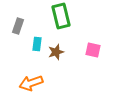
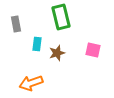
green rectangle: moved 1 px down
gray rectangle: moved 2 px left, 2 px up; rotated 28 degrees counterclockwise
brown star: moved 1 px right, 1 px down
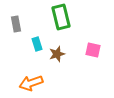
cyan rectangle: rotated 24 degrees counterclockwise
brown star: moved 1 px down
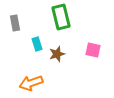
gray rectangle: moved 1 px left, 1 px up
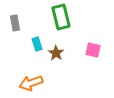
brown star: moved 1 px left, 1 px up; rotated 21 degrees counterclockwise
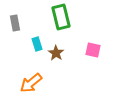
orange arrow: rotated 20 degrees counterclockwise
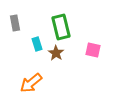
green rectangle: moved 10 px down
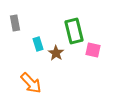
green rectangle: moved 13 px right, 4 px down
cyan rectangle: moved 1 px right
orange arrow: rotated 95 degrees counterclockwise
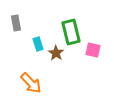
gray rectangle: moved 1 px right
green rectangle: moved 3 px left, 1 px down
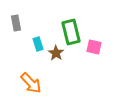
pink square: moved 1 px right, 3 px up
